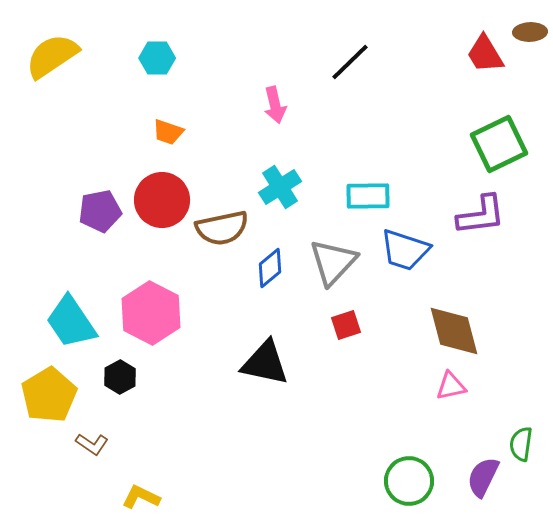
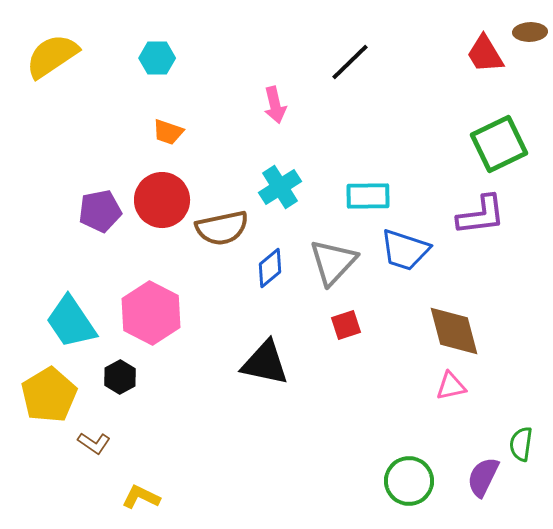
brown L-shape: moved 2 px right, 1 px up
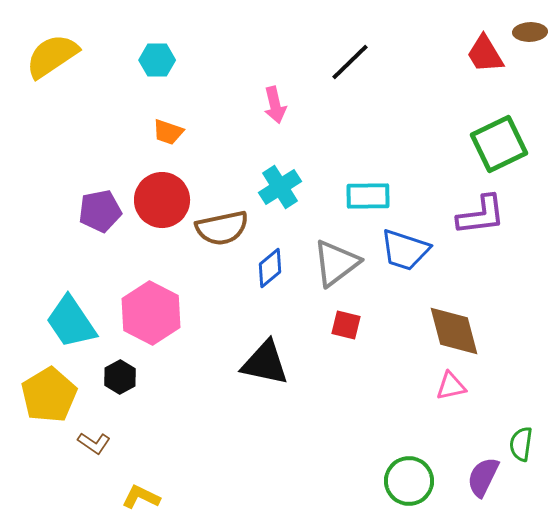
cyan hexagon: moved 2 px down
gray triangle: moved 3 px right, 1 px down; rotated 10 degrees clockwise
red square: rotated 32 degrees clockwise
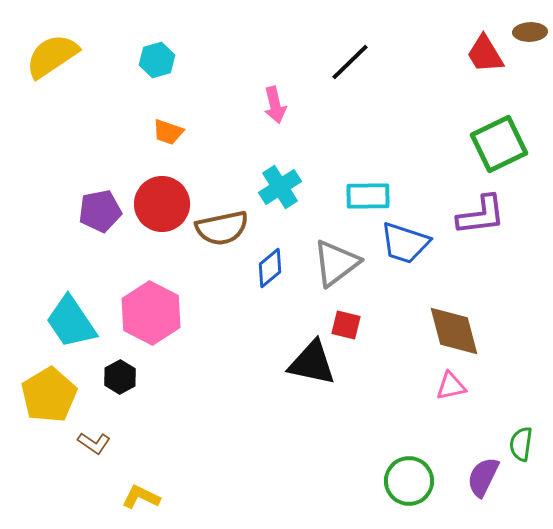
cyan hexagon: rotated 16 degrees counterclockwise
red circle: moved 4 px down
blue trapezoid: moved 7 px up
black triangle: moved 47 px right
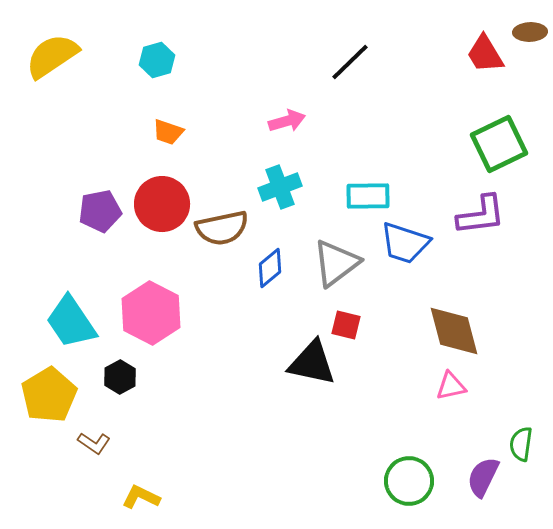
pink arrow: moved 12 px right, 16 px down; rotated 93 degrees counterclockwise
cyan cross: rotated 12 degrees clockwise
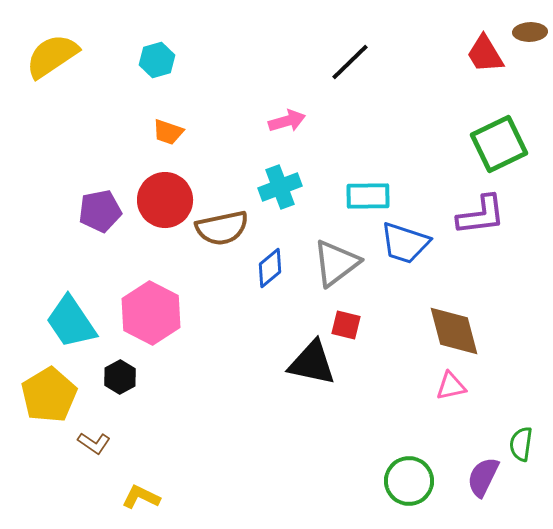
red circle: moved 3 px right, 4 px up
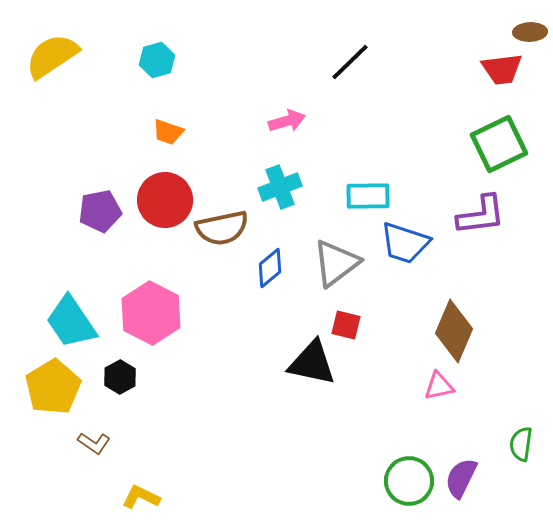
red trapezoid: moved 17 px right, 15 px down; rotated 66 degrees counterclockwise
brown diamond: rotated 38 degrees clockwise
pink triangle: moved 12 px left
yellow pentagon: moved 4 px right, 8 px up
purple semicircle: moved 22 px left, 1 px down
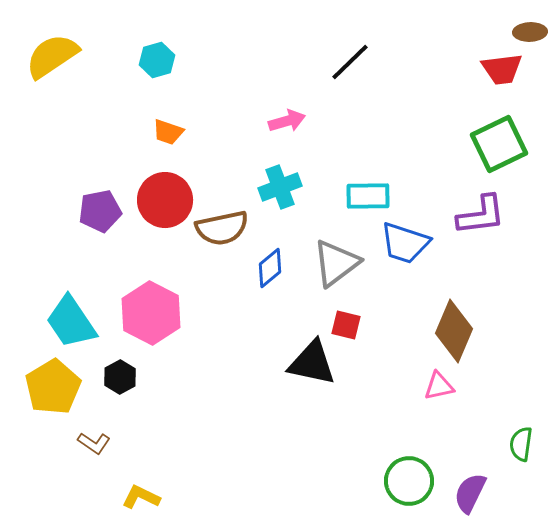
purple semicircle: moved 9 px right, 15 px down
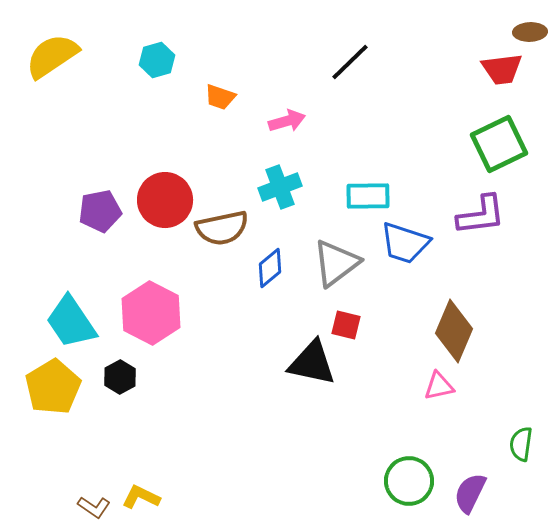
orange trapezoid: moved 52 px right, 35 px up
brown L-shape: moved 64 px down
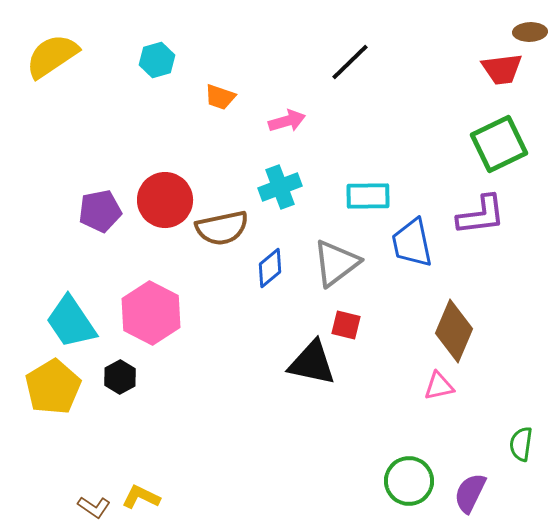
blue trapezoid: moved 7 px right; rotated 60 degrees clockwise
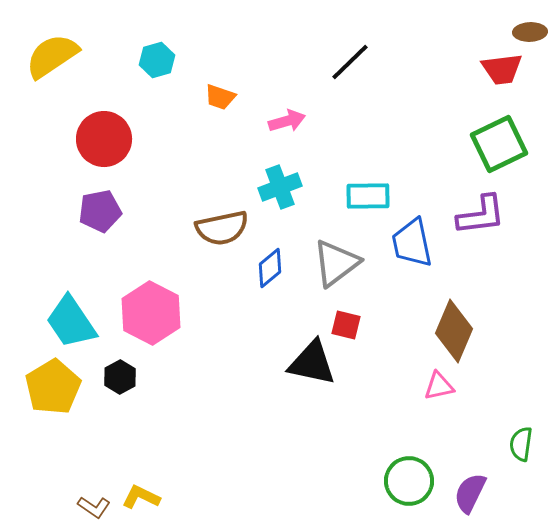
red circle: moved 61 px left, 61 px up
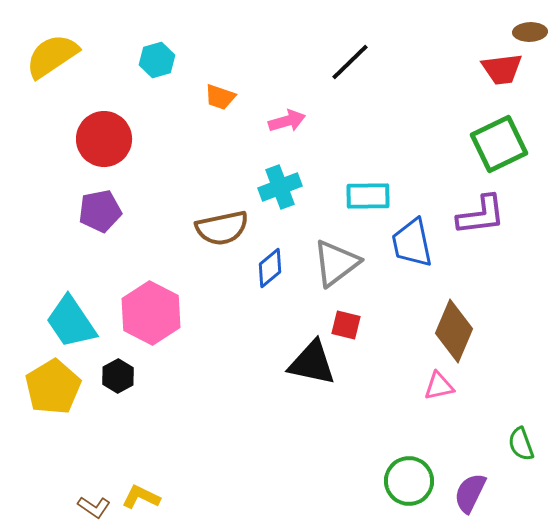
black hexagon: moved 2 px left, 1 px up
green semicircle: rotated 28 degrees counterclockwise
